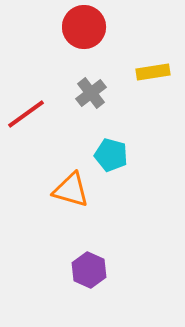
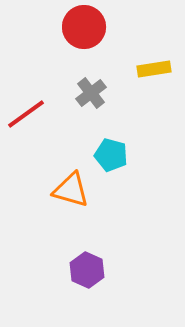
yellow rectangle: moved 1 px right, 3 px up
purple hexagon: moved 2 px left
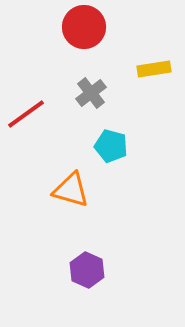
cyan pentagon: moved 9 px up
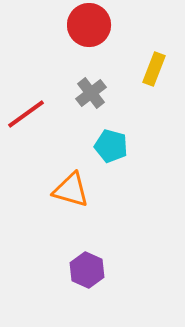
red circle: moved 5 px right, 2 px up
yellow rectangle: rotated 60 degrees counterclockwise
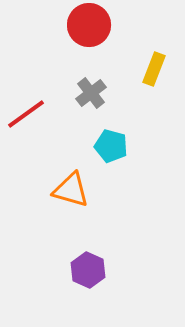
purple hexagon: moved 1 px right
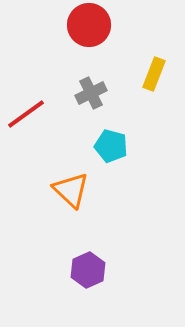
yellow rectangle: moved 5 px down
gray cross: rotated 12 degrees clockwise
orange triangle: rotated 27 degrees clockwise
purple hexagon: rotated 12 degrees clockwise
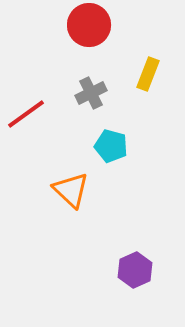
yellow rectangle: moved 6 px left
purple hexagon: moved 47 px right
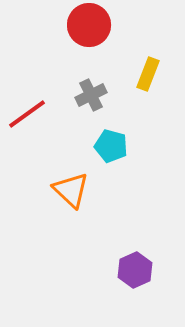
gray cross: moved 2 px down
red line: moved 1 px right
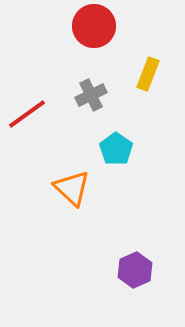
red circle: moved 5 px right, 1 px down
cyan pentagon: moved 5 px right, 3 px down; rotated 20 degrees clockwise
orange triangle: moved 1 px right, 2 px up
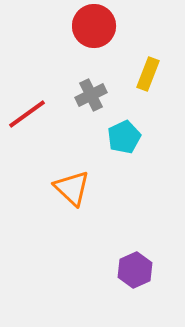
cyan pentagon: moved 8 px right, 12 px up; rotated 12 degrees clockwise
